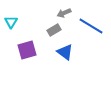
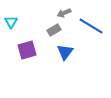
blue triangle: rotated 30 degrees clockwise
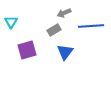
blue line: rotated 35 degrees counterclockwise
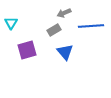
cyan triangle: moved 1 px down
blue triangle: rotated 18 degrees counterclockwise
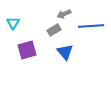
gray arrow: moved 1 px down
cyan triangle: moved 2 px right
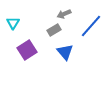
blue line: rotated 45 degrees counterclockwise
purple square: rotated 18 degrees counterclockwise
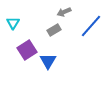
gray arrow: moved 2 px up
blue triangle: moved 17 px left, 9 px down; rotated 12 degrees clockwise
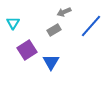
blue triangle: moved 3 px right, 1 px down
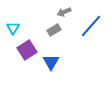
cyan triangle: moved 5 px down
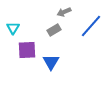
purple square: rotated 30 degrees clockwise
